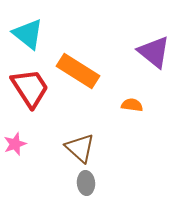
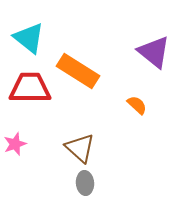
cyan triangle: moved 1 px right, 4 px down
red trapezoid: rotated 57 degrees counterclockwise
orange semicircle: moved 5 px right; rotated 35 degrees clockwise
gray ellipse: moved 1 px left
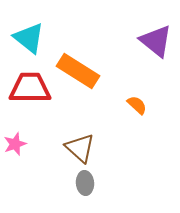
purple triangle: moved 2 px right, 11 px up
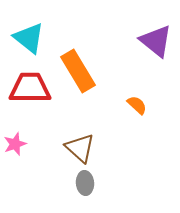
orange rectangle: rotated 27 degrees clockwise
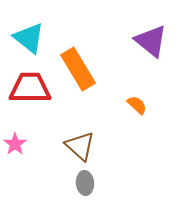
purple triangle: moved 5 px left
orange rectangle: moved 2 px up
pink star: rotated 15 degrees counterclockwise
brown triangle: moved 2 px up
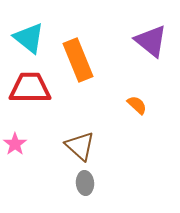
orange rectangle: moved 9 px up; rotated 9 degrees clockwise
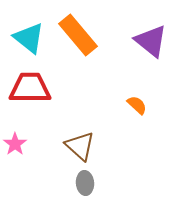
orange rectangle: moved 25 px up; rotated 18 degrees counterclockwise
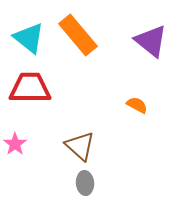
orange semicircle: rotated 15 degrees counterclockwise
